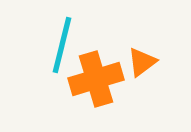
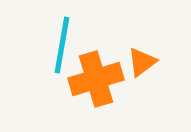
cyan line: rotated 4 degrees counterclockwise
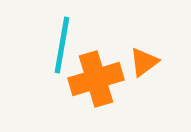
orange triangle: moved 2 px right
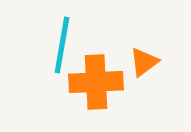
orange cross: moved 3 px down; rotated 14 degrees clockwise
